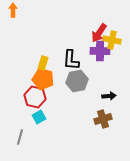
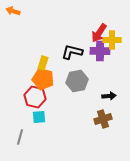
orange arrow: moved 1 px down; rotated 72 degrees counterclockwise
yellow cross: rotated 12 degrees counterclockwise
black L-shape: moved 1 px right, 8 px up; rotated 100 degrees clockwise
cyan square: rotated 24 degrees clockwise
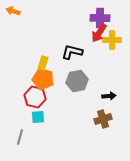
purple cross: moved 33 px up
cyan square: moved 1 px left
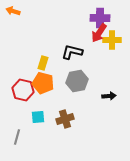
orange pentagon: moved 4 px down
red hexagon: moved 12 px left, 7 px up
brown cross: moved 38 px left
gray line: moved 3 px left
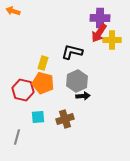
gray hexagon: rotated 15 degrees counterclockwise
black arrow: moved 26 px left
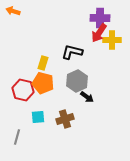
black arrow: moved 4 px right, 1 px down; rotated 40 degrees clockwise
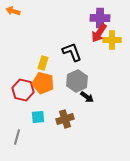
black L-shape: rotated 55 degrees clockwise
